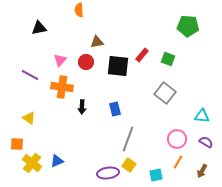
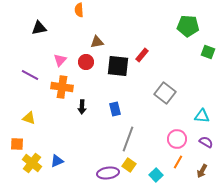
green square: moved 40 px right, 7 px up
yellow triangle: rotated 16 degrees counterclockwise
cyan square: rotated 32 degrees counterclockwise
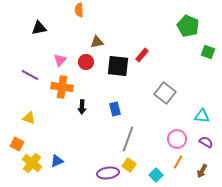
green pentagon: rotated 20 degrees clockwise
orange square: rotated 24 degrees clockwise
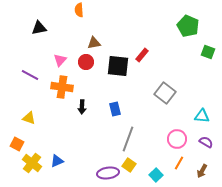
brown triangle: moved 3 px left, 1 px down
orange line: moved 1 px right, 1 px down
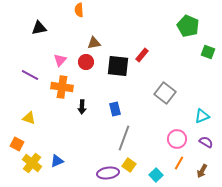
cyan triangle: rotated 28 degrees counterclockwise
gray line: moved 4 px left, 1 px up
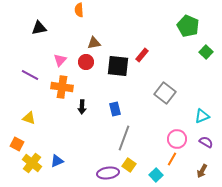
green square: moved 2 px left; rotated 24 degrees clockwise
orange line: moved 7 px left, 4 px up
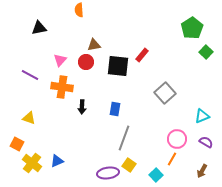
green pentagon: moved 4 px right, 2 px down; rotated 15 degrees clockwise
brown triangle: moved 2 px down
gray square: rotated 10 degrees clockwise
blue rectangle: rotated 24 degrees clockwise
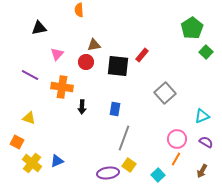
pink triangle: moved 3 px left, 6 px up
orange square: moved 2 px up
orange line: moved 4 px right
cyan square: moved 2 px right
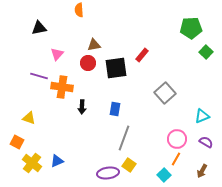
green pentagon: moved 1 px left; rotated 30 degrees clockwise
red circle: moved 2 px right, 1 px down
black square: moved 2 px left, 2 px down; rotated 15 degrees counterclockwise
purple line: moved 9 px right, 1 px down; rotated 12 degrees counterclockwise
cyan square: moved 6 px right
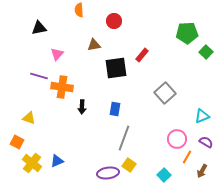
green pentagon: moved 4 px left, 5 px down
red circle: moved 26 px right, 42 px up
orange line: moved 11 px right, 2 px up
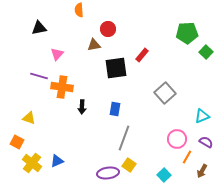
red circle: moved 6 px left, 8 px down
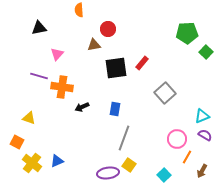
red rectangle: moved 8 px down
black arrow: rotated 64 degrees clockwise
purple semicircle: moved 1 px left, 7 px up
